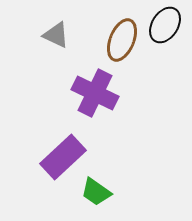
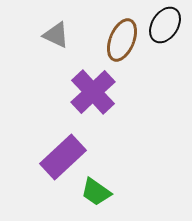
purple cross: moved 2 px left, 1 px up; rotated 21 degrees clockwise
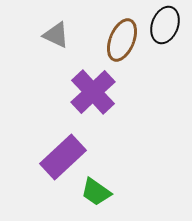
black ellipse: rotated 12 degrees counterclockwise
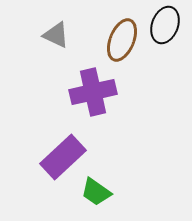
purple cross: rotated 30 degrees clockwise
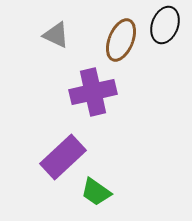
brown ellipse: moved 1 px left
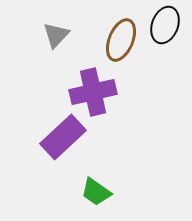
gray triangle: rotated 48 degrees clockwise
purple rectangle: moved 20 px up
